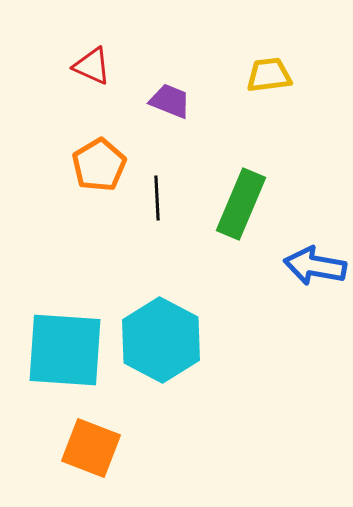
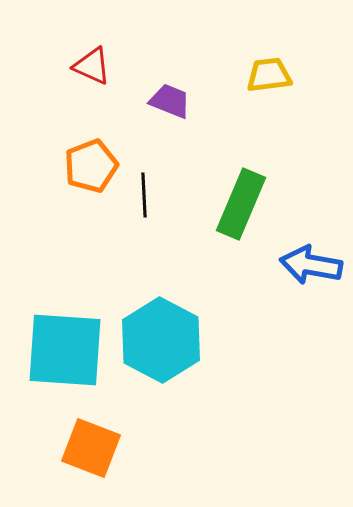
orange pentagon: moved 8 px left, 1 px down; rotated 10 degrees clockwise
black line: moved 13 px left, 3 px up
blue arrow: moved 4 px left, 1 px up
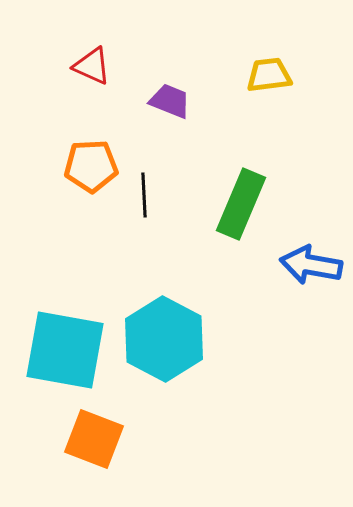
orange pentagon: rotated 18 degrees clockwise
cyan hexagon: moved 3 px right, 1 px up
cyan square: rotated 6 degrees clockwise
orange square: moved 3 px right, 9 px up
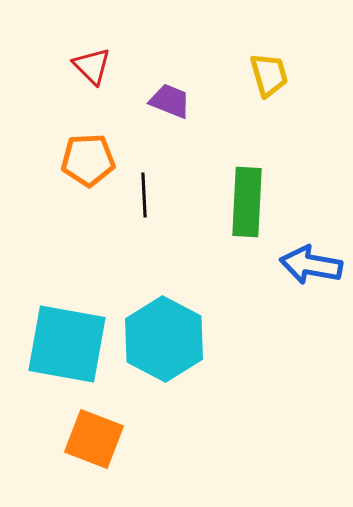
red triangle: rotated 21 degrees clockwise
yellow trapezoid: rotated 81 degrees clockwise
orange pentagon: moved 3 px left, 6 px up
green rectangle: moved 6 px right, 2 px up; rotated 20 degrees counterclockwise
cyan square: moved 2 px right, 6 px up
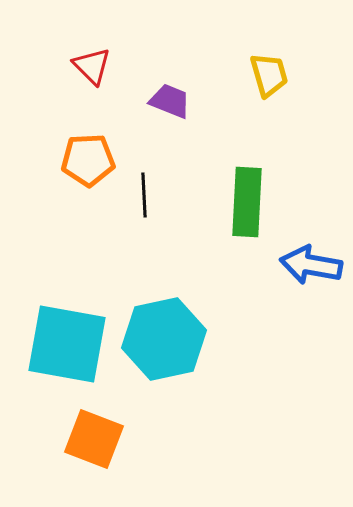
cyan hexagon: rotated 20 degrees clockwise
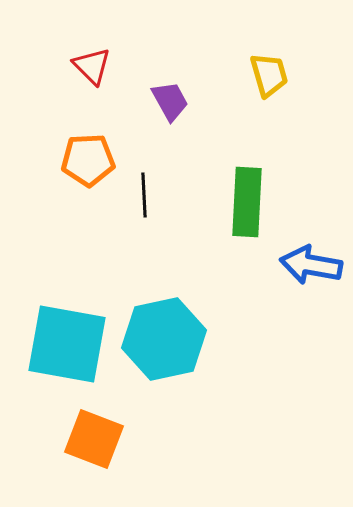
purple trapezoid: rotated 39 degrees clockwise
